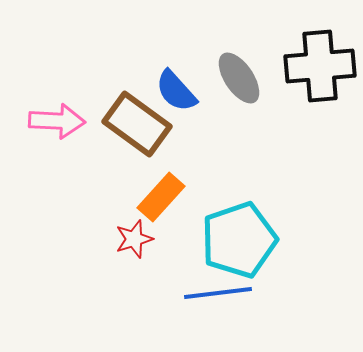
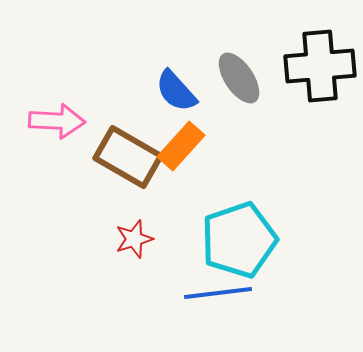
brown rectangle: moved 9 px left, 33 px down; rotated 6 degrees counterclockwise
orange rectangle: moved 20 px right, 51 px up
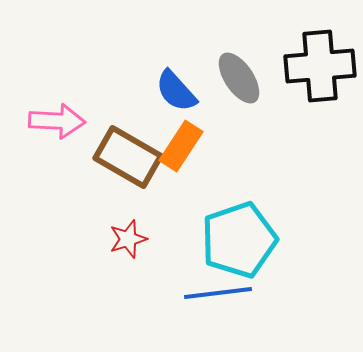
orange rectangle: rotated 9 degrees counterclockwise
red star: moved 6 px left
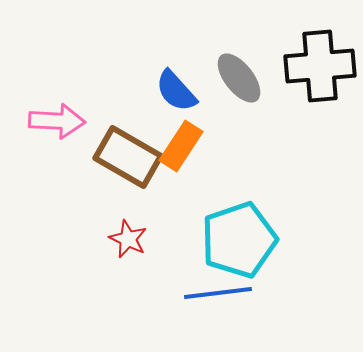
gray ellipse: rotated 4 degrees counterclockwise
red star: rotated 30 degrees counterclockwise
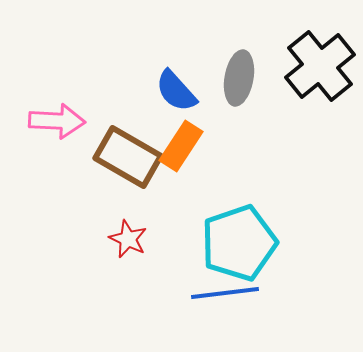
black cross: rotated 34 degrees counterclockwise
gray ellipse: rotated 48 degrees clockwise
cyan pentagon: moved 3 px down
blue line: moved 7 px right
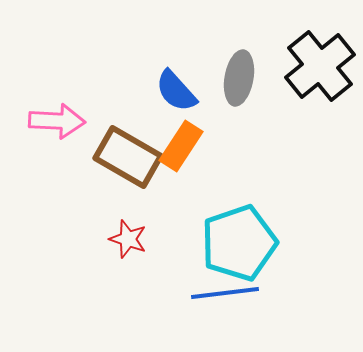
red star: rotated 6 degrees counterclockwise
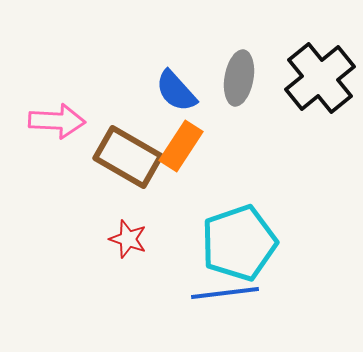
black cross: moved 12 px down
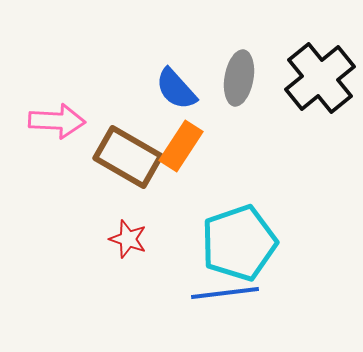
blue semicircle: moved 2 px up
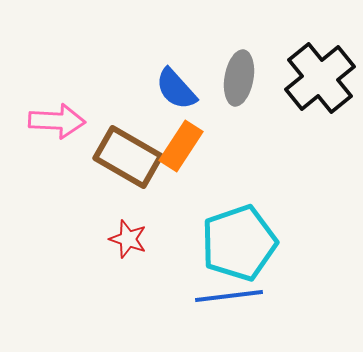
blue line: moved 4 px right, 3 px down
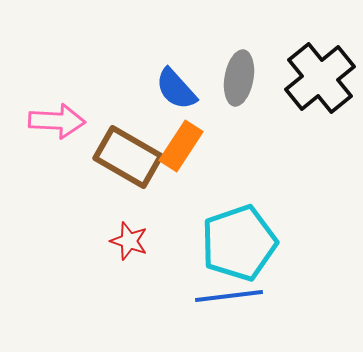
red star: moved 1 px right, 2 px down
